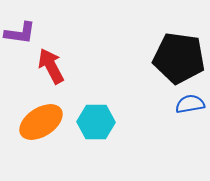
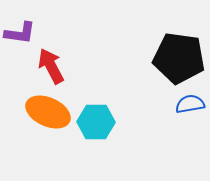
orange ellipse: moved 7 px right, 10 px up; rotated 57 degrees clockwise
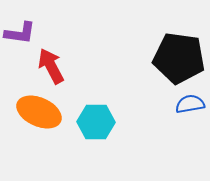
orange ellipse: moved 9 px left
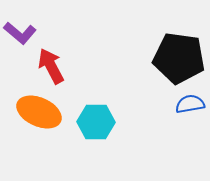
purple L-shape: rotated 32 degrees clockwise
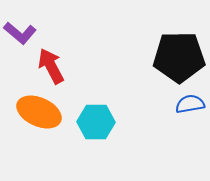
black pentagon: moved 1 px up; rotated 9 degrees counterclockwise
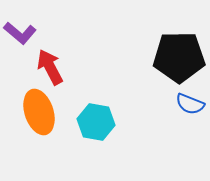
red arrow: moved 1 px left, 1 px down
blue semicircle: rotated 148 degrees counterclockwise
orange ellipse: rotated 48 degrees clockwise
cyan hexagon: rotated 9 degrees clockwise
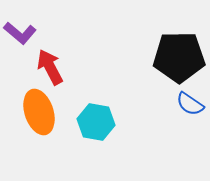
blue semicircle: rotated 12 degrees clockwise
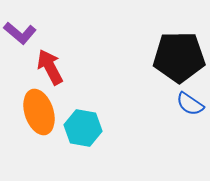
cyan hexagon: moved 13 px left, 6 px down
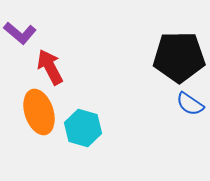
cyan hexagon: rotated 6 degrees clockwise
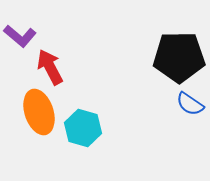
purple L-shape: moved 3 px down
